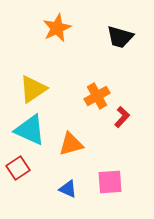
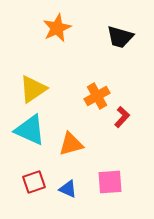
red square: moved 16 px right, 14 px down; rotated 15 degrees clockwise
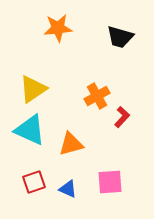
orange star: moved 1 px right; rotated 20 degrees clockwise
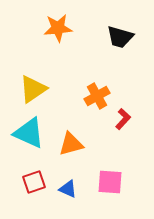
red L-shape: moved 1 px right, 2 px down
cyan triangle: moved 1 px left, 3 px down
pink square: rotated 8 degrees clockwise
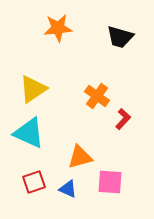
orange cross: rotated 25 degrees counterclockwise
orange triangle: moved 9 px right, 13 px down
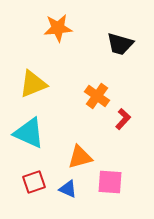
black trapezoid: moved 7 px down
yellow triangle: moved 5 px up; rotated 12 degrees clockwise
